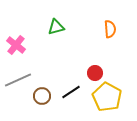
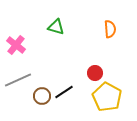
green triangle: rotated 30 degrees clockwise
black line: moved 7 px left
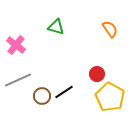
orange semicircle: rotated 30 degrees counterclockwise
red circle: moved 2 px right, 1 px down
yellow pentagon: moved 3 px right
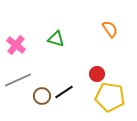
green triangle: moved 12 px down
yellow pentagon: rotated 20 degrees counterclockwise
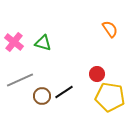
green triangle: moved 13 px left, 4 px down
pink cross: moved 2 px left, 3 px up
gray line: moved 2 px right
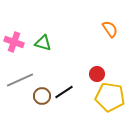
pink cross: rotated 18 degrees counterclockwise
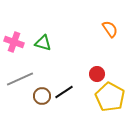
gray line: moved 1 px up
yellow pentagon: rotated 20 degrees clockwise
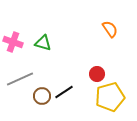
pink cross: moved 1 px left
yellow pentagon: rotated 28 degrees clockwise
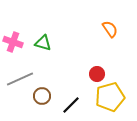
black line: moved 7 px right, 13 px down; rotated 12 degrees counterclockwise
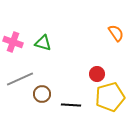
orange semicircle: moved 6 px right, 4 px down
brown circle: moved 2 px up
black line: rotated 48 degrees clockwise
